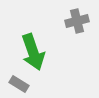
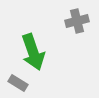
gray rectangle: moved 1 px left, 1 px up
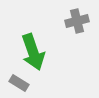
gray rectangle: moved 1 px right
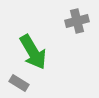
green arrow: rotated 12 degrees counterclockwise
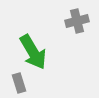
gray rectangle: rotated 42 degrees clockwise
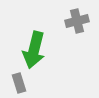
green arrow: moved 1 px right, 2 px up; rotated 45 degrees clockwise
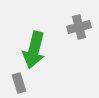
gray cross: moved 2 px right, 6 px down
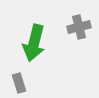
green arrow: moved 7 px up
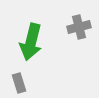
green arrow: moved 3 px left, 1 px up
